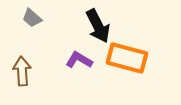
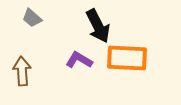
orange rectangle: rotated 12 degrees counterclockwise
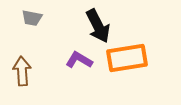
gray trapezoid: rotated 30 degrees counterclockwise
orange rectangle: rotated 12 degrees counterclockwise
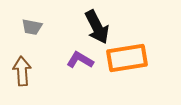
gray trapezoid: moved 9 px down
black arrow: moved 1 px left, 1 px down
purple L-shape: moved 1 px right
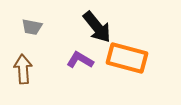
black arrow: rotated 12 degrees counterclockwise
orange rectangle: rotated 24 degrees clockwise
brown arrow: moved 1 px right, 2 px up
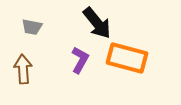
black arrow: moved 4 px up
purple L-shape: rotated 88 degrees clockwise
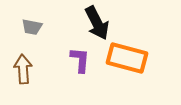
black arrow: rotated 12 degrees clockwise
purple L-shape: rotated 24 degrees counterclockwise
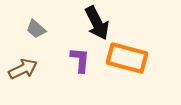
gray trapezoid: moved 4 px right, 2 px down; rotated 30 degrees clockwise
brown arrow: rotated 68 degrees clockwise
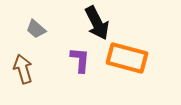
brown arrow: rotated 80 degrees counterclockwise
